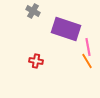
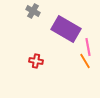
purple rectangle: rotated 12 degrees clockwise
orange line: moved 2 px left
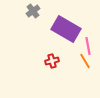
gray cross: rotated 24 degrees clockwise
pink line: moved 1 px up
red cross: moved 16 px right; rotated 24 degrees counterclockwise
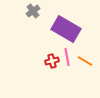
pink line: moved 21 px left, 11 px down
orange line: rotated 28 degrees counterclockwise
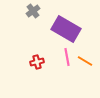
red cross: moved 15 px left, 1 px down
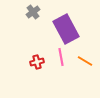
gray cross: moved 1 px down
purple rectangle: rotated 32 degrees clockwise
pink line: moved 6 px left
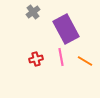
red cross: moved 1 px left, 3 px up
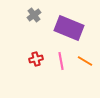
gray cross: moved 1 px right, 3 px down
purple rectangle: moved 3 px right, 1 px up; rotated 40 degrees counterclockwise
pink line: moved 4 px down
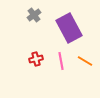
purple rectangle: rotated 40 degrees clockwise
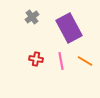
gray cross: moved 2 px left, 2 px down
red cross: rotated 24 degrees clockwise
